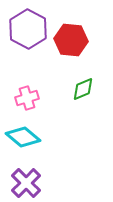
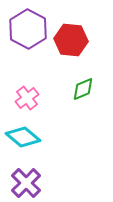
pink cross: rotated 20 degrees counterclockwise
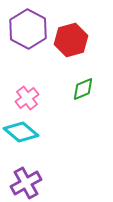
red hexagon: rotated 20 degrees counterclockwise
cyan diamond: moved 2 px left, 5 px up
purple cross: rotated 16 degrees clockwise
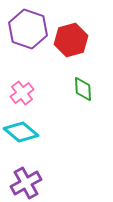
purple hexagon: rotated 9 degrees counterclockwise
green diamond: rotated 70 degrees counterclockwise
pink cross: moved 5 px left, 5 px up
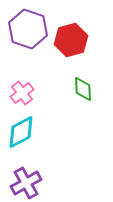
cyan diamond: rotated 68 degrees counterclockwise
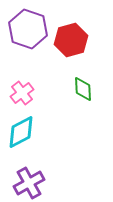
purple cross: moved 3 px right
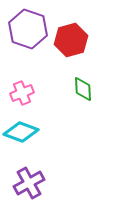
pink cross: rotated 15 degrees clockwise
cyan diamond: rotated 48 degrees clockwise
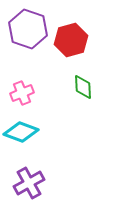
green diamond: moved 2 px up
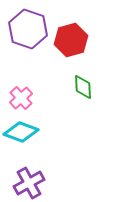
pink cross: moved 1 px left, 5 px down; rotated 20 degrees counterclockwise
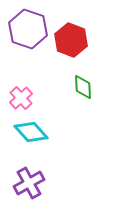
red hexagon: rotated 24 degrees counterclockwise
cyan diamond: moved 10 px right; rotated 28 degrees clockwise
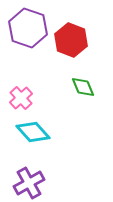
purple hexagon: moved 1 px up
green diamond: rotated 20 degrees counterclockwise
cyan diamond: moved 2 px right
